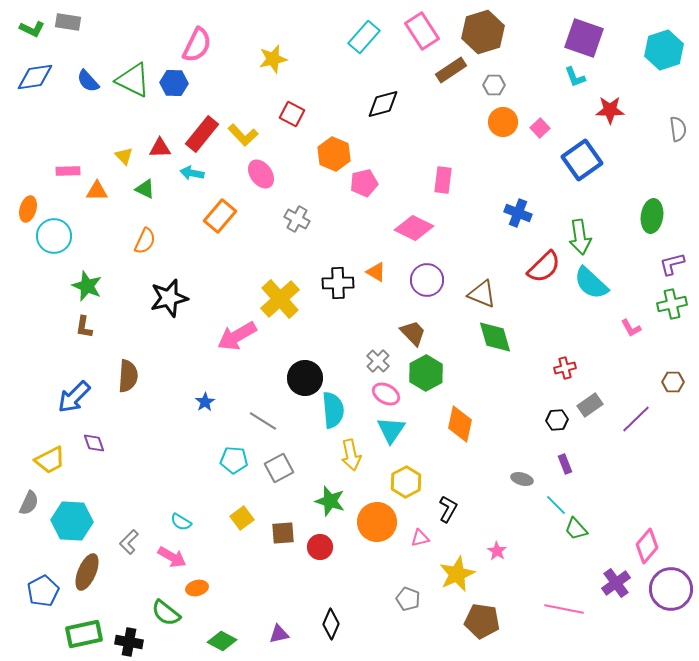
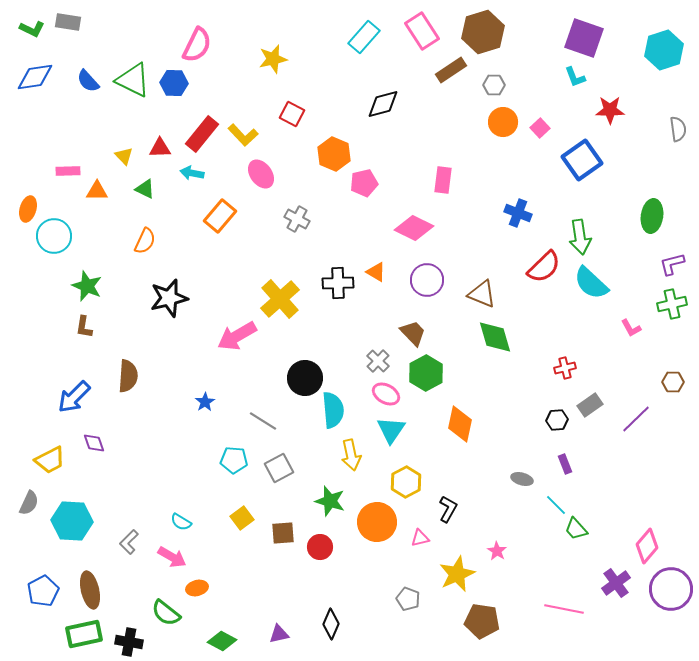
brown ellipse at (87, 572): moved 3 px right, 18 px down; rotated 36 degrees counterclockwise
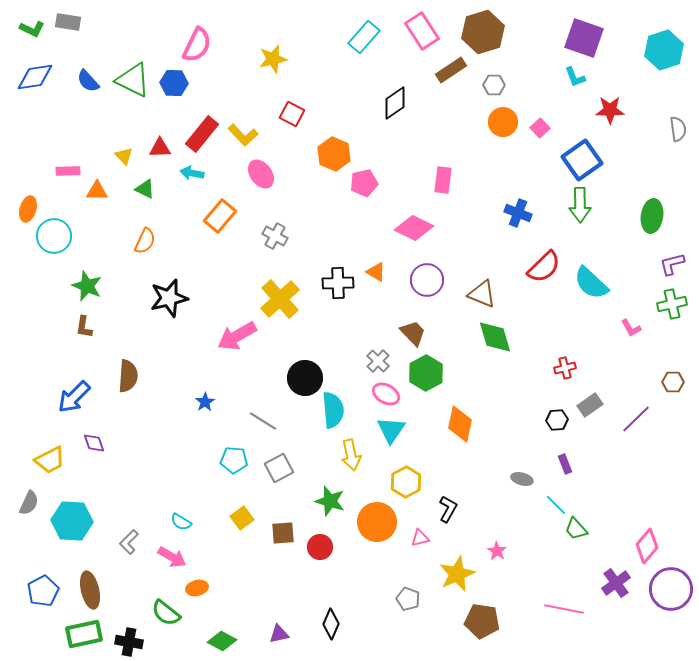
black diamond at (383, 104): moved 12 px right, 1 px up; rotated 20 degrees counterclockwise
gray cross at (297, 219): moved 22 px left, 17 px down
green arrow at (580, 237): moved 32 px up; rotated 8 degrees clockwise
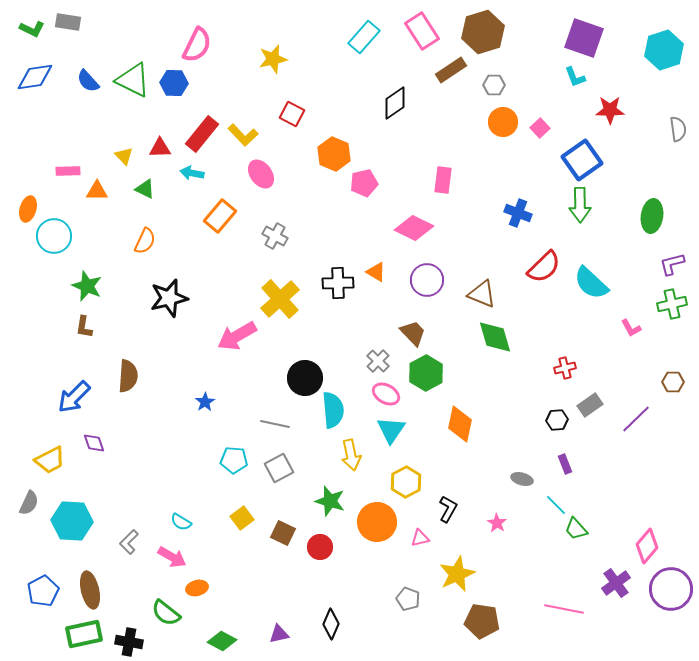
gray line at (263, 421): moved 12 px right, 3 px down; rotated 20 degrees counterclockwise
brown square at (283, 533): rotated 30 degrees clockwise
pink star at (497, 551): moved 28 px up
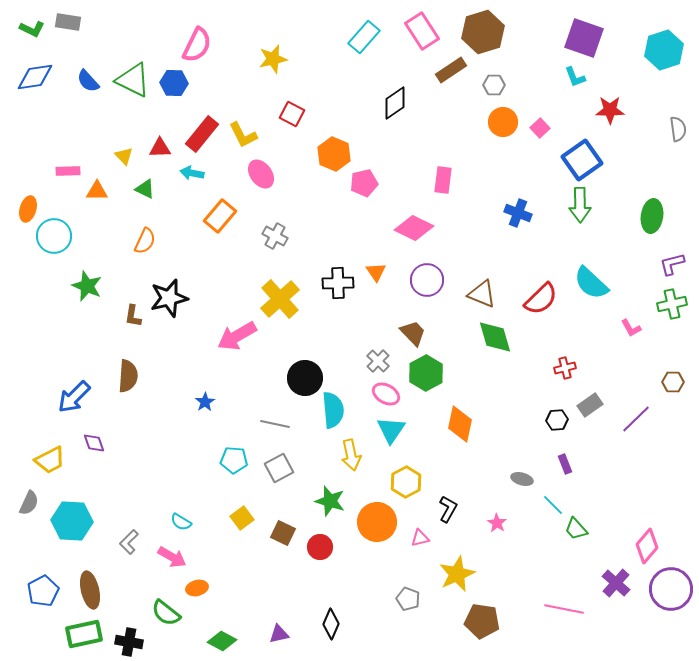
yellow L-shape at (243, 135): rotated 16 degrees clockwise
red semicircle at (544, 267): moved 3 px left, 32 px down
orange triangle at (376, 272): rotated 25 degrees clockwise
brown L-shape at (84, 327): moved 49 px right, 11 px up
cyan line at (556, 505): moved 3 px left
purple cross at (616, 583): rotated 12 degrees counterclockwise
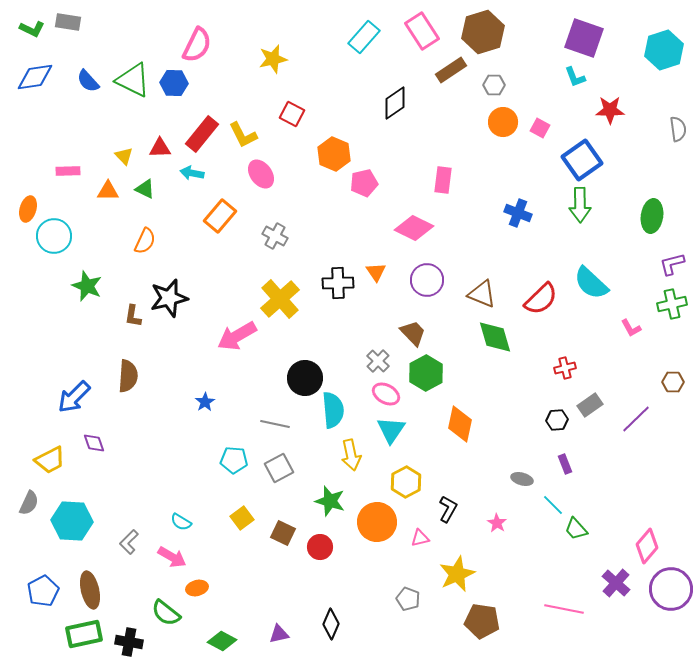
pink square at (540, 128): rotated 18 degrees counterclockwise
orange triangle at (97, 191): moved 11 px right
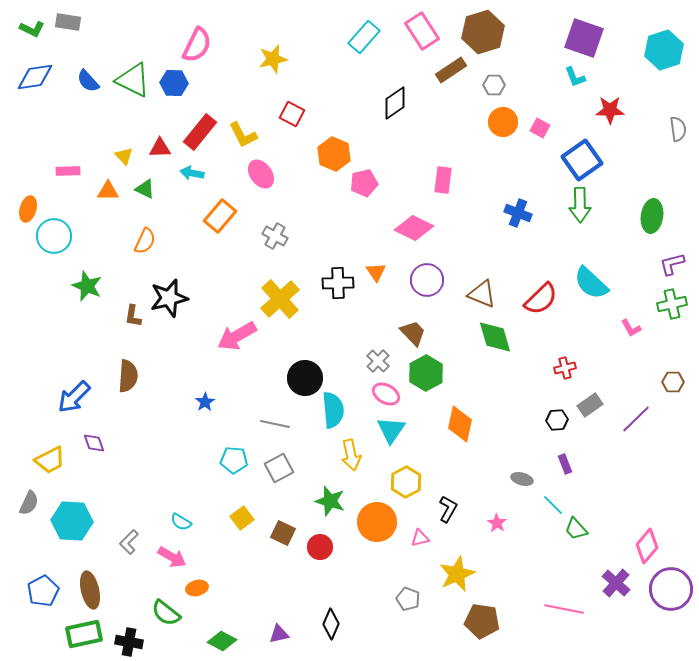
red rectangle at (202, 134): moved 2 px left, 2 px up
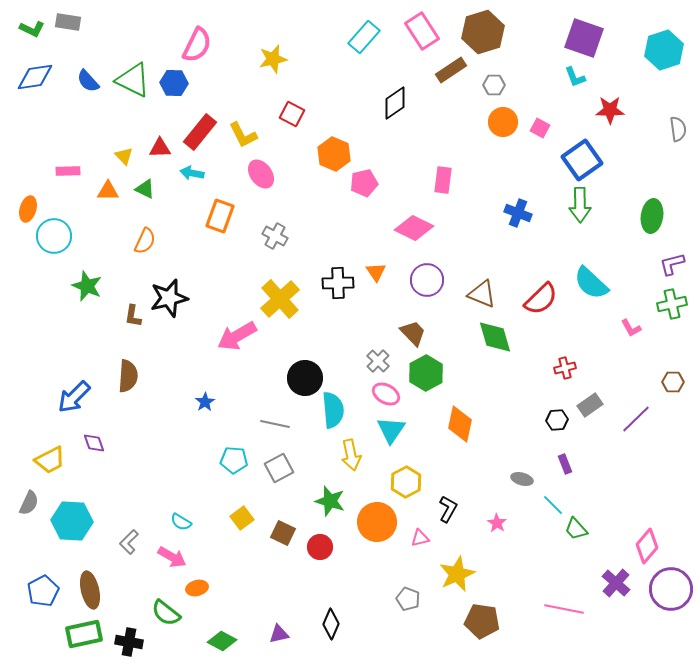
orange rectangle at (220, 216): rotated 20 degrees counterclockwise
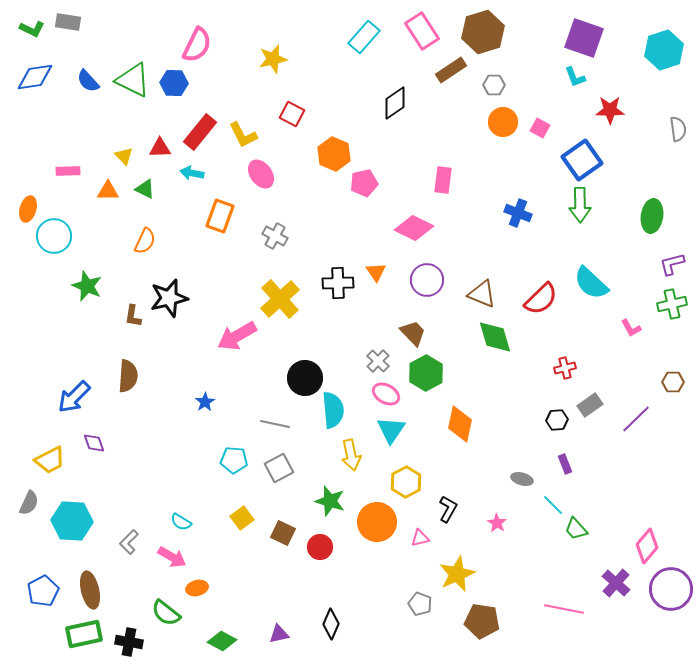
gray pentagon at (408, 599): moved 12 px right, 5 px down
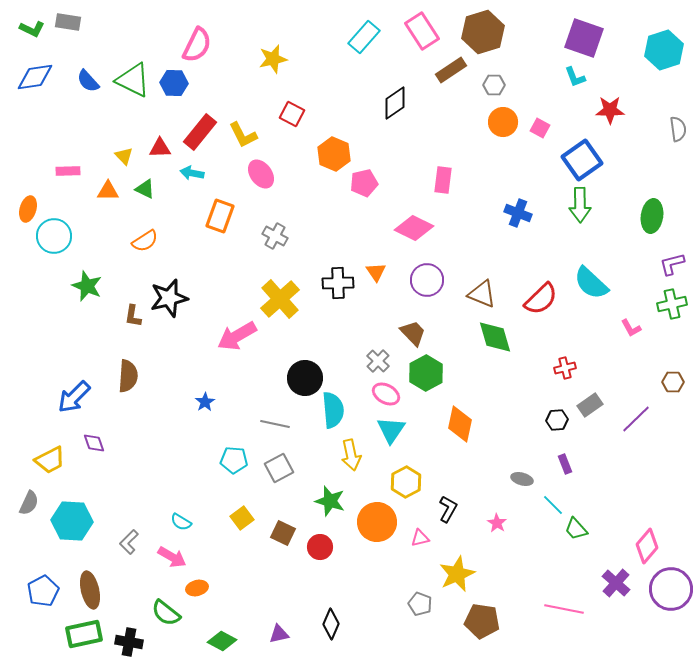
orange semicircle at (145, 241): rotated 32 degrees clockwise
